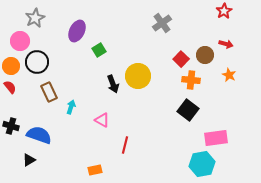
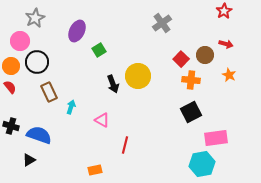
black square: moved 3 px right, 2 px down; rotated 25 degrees clockwise
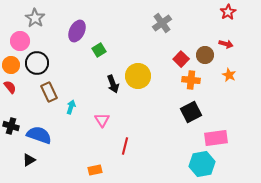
red star: moved 4 px right, 1 px down
gray star: rotated 12 degrees counterclockwise
black circle: moved 1 px down
orange circle: moved 1 px up
pink triangle: rotated 28 degrees clockwise
red line: moved 1 px down
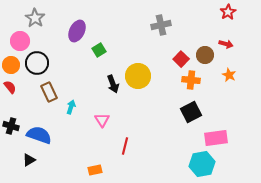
gray cross: moved 1 px left, 2 px down; rotated 24 degrees clockwise
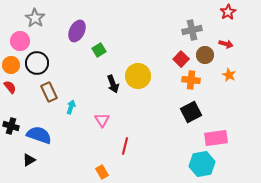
gray cross: moved 31 px right, 5 px down
orange rectangle: moved 7 px right, 2 px down; rotated 72 degrees clockwise
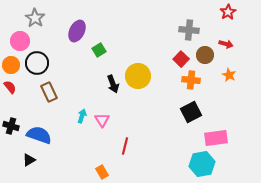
gray cross: moved 3 px left; rotated 18 degrees clockwise
cyan arrow: moved 11 px right, 9 px down
